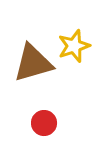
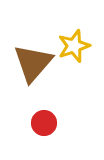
brown triangle: rotated 33 degrees counterclockwise
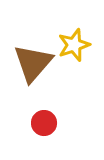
yellow star: moved 1 px up
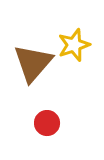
red circle: moved 3 px right
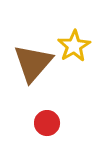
yellow star: moved 1 px down; rotated 12 degrees counterclockwise
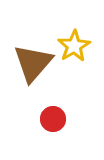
red circle: moved 6 px right, 4 px up
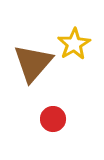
yellow star: moved 2 px up
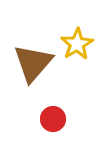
yellow star: moved 3 px right
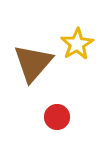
red circle: moved 4 px right, 2 px up
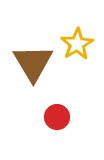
brown triangle: rotated 12 degrees counterclockwise
